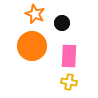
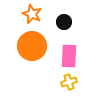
orange star: moved 3 px left
black circle: moved 2 px right, 1 px up
yellow cross: rotated 28 degrees counterclockwise
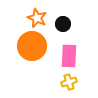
orange star: moved 5 px right, 4 px down
black circle: moved 1 px left, 2 px down
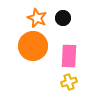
black circle: moved 6 px up
orange circle: moved 1 px right
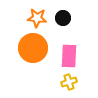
orange star: rotated 18 degrees counterclockwise
orange circle: moved 2 px down
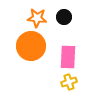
black circle: moved 1 px right, 1 px up
orange circle: moved 2 px left, 2 px up
pink rectangle: moved 1 px left, 1 px down
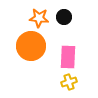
orange star: moved 2 px right
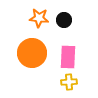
black circle: moved 3 px down
orange circle: moved 1 px right, 7 px down
yellow cross: rotated 14 degrees clockwise
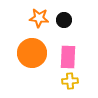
yellow cross: moved 1 px right, 1 px up
